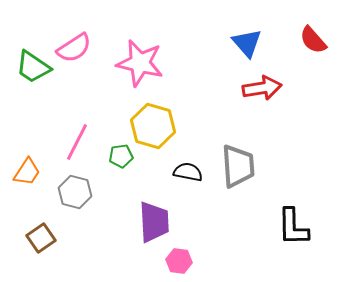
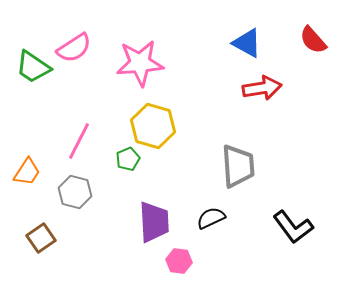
blue triangle: rotated 20 degrees counterclockwise
pink star: rotated 18 degrees counterclockwise
pink line: moved 2 px right, 1 px up
green pentagon: moved 7 px right, 3 px down; rotated 15 degrees counterclockwise
black semicircle: moved 23 px right, 46 px down; rotated 36 degrees counterclockwise
black L-shape: rotated 36 degrees counterclockwise
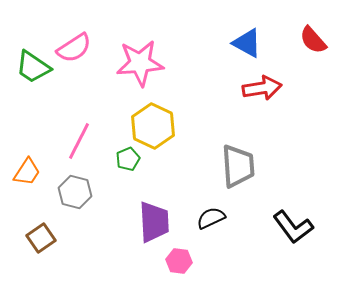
yellow hexagon: rotated 9 degrees clockwise
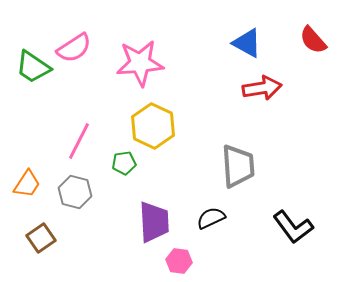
green pentagon: moved 4 px left, 4 px down; rotated 15 degrees clockwise
orange trapezoid: moved 12 px down
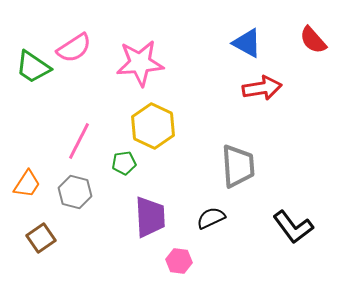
purple trapezoid: moved 4 px left, 5 px up
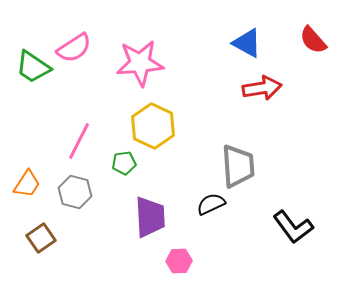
black semicircle: moved 14 px up
pink hexagon: rotated 10 degrees counterclockwise
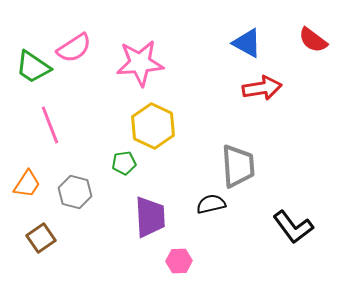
red semicircle: rotated 12 degrees counterclockwise
pink line: moved 29 px left, 16 px up; rotated 48 degrees counterclockwise
black semicircle: rotated 12 degrees clockwise
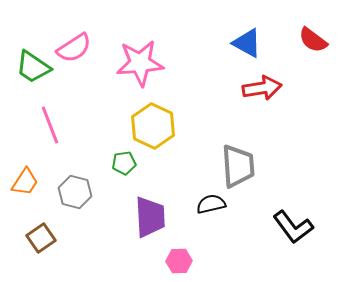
orange trapezoid: moved 2 px left, 2 px up
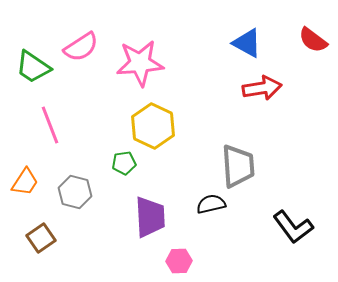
pink semicircle: moved 7 px right, 1 px up
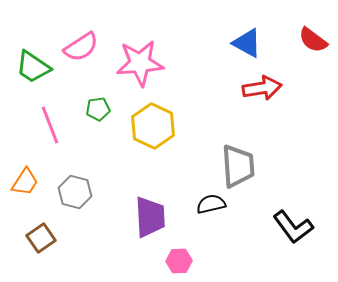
green pentagon: moved 26 px left, 54 px up
